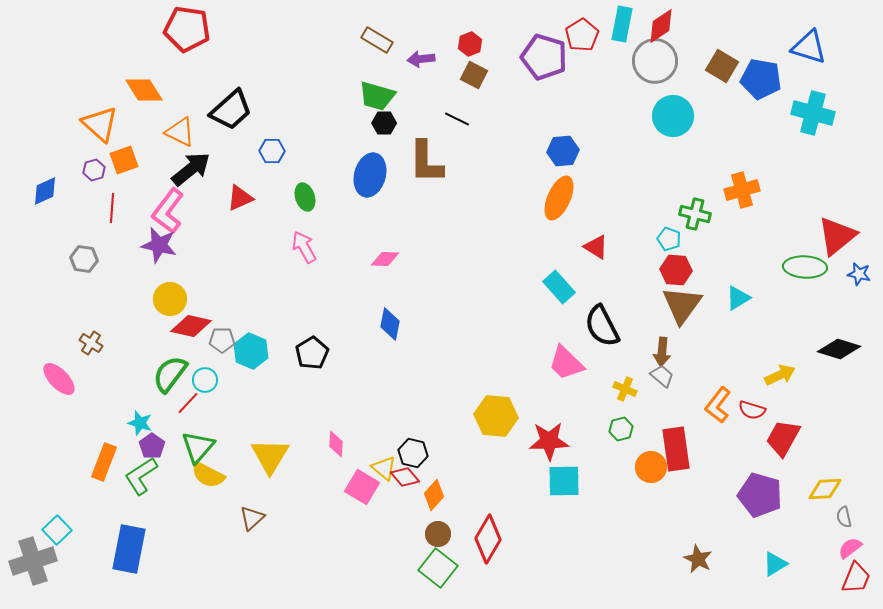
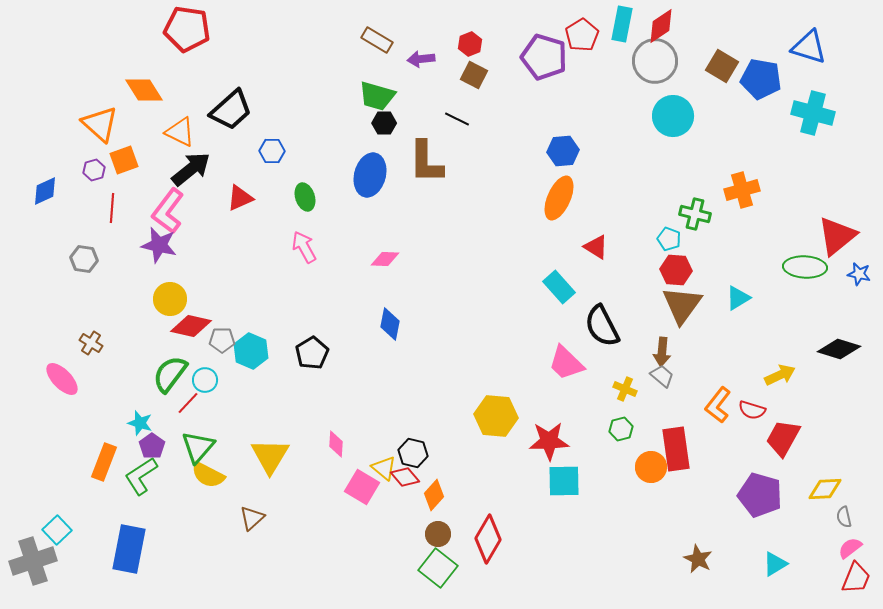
pink ellipse at (59, 379): moved 3 px right
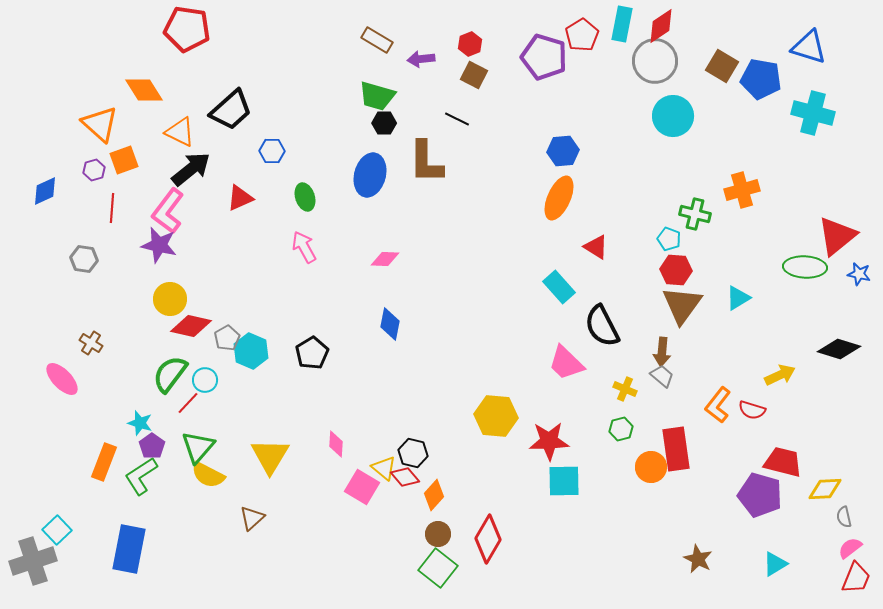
gray pentagon at (222, 340): moved 5 px right, 2 px up; rotated 30 degrees counterclockwise
red trapezoid at (783, 438): moved 24 px down; rotated 75 degrees clockwise
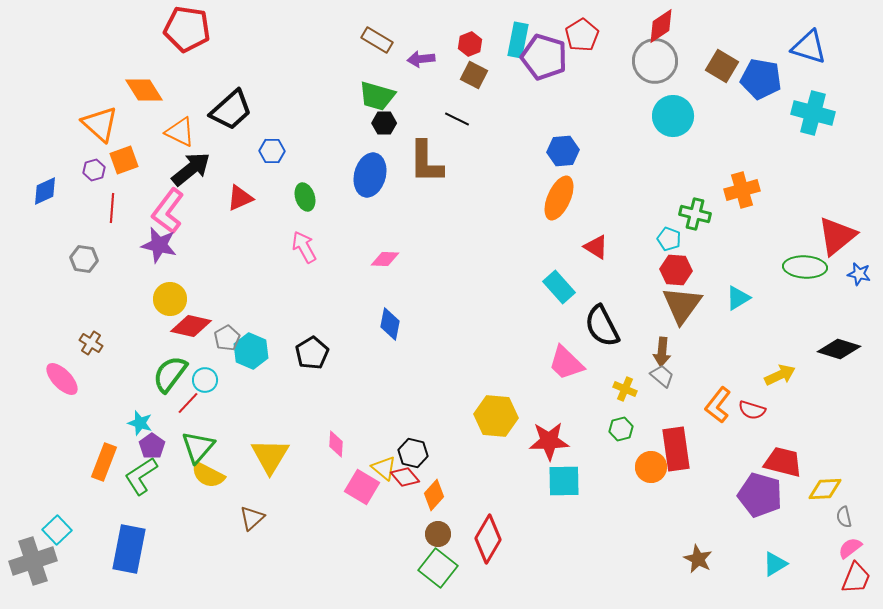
cyan rectangle at (622, 24): moved 104 px left, 16 px down
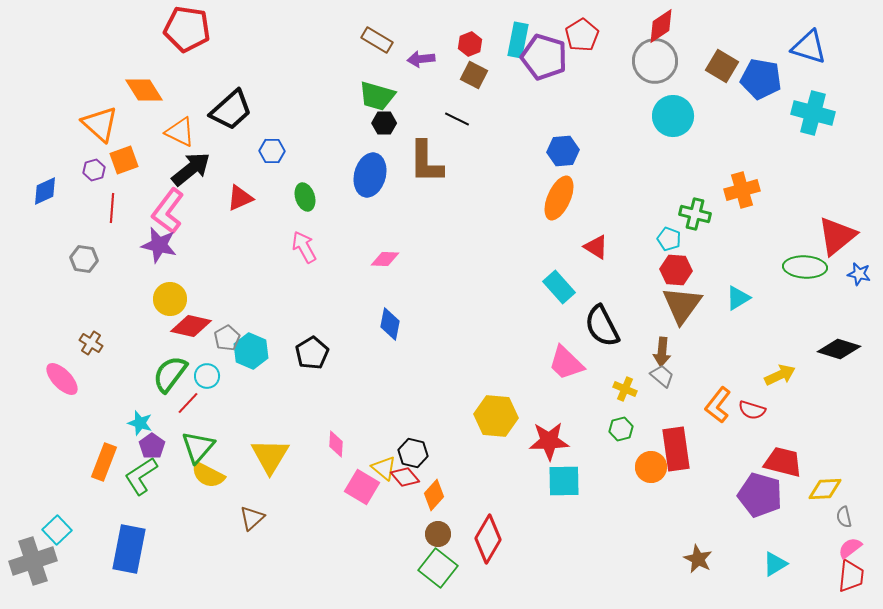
cyan circle at (205, 380): moved 2 px right, 4 px up
red trapezoid at (856, 578): moved 5 px left, 2 px up; rotated 16 degrees counterclockwise
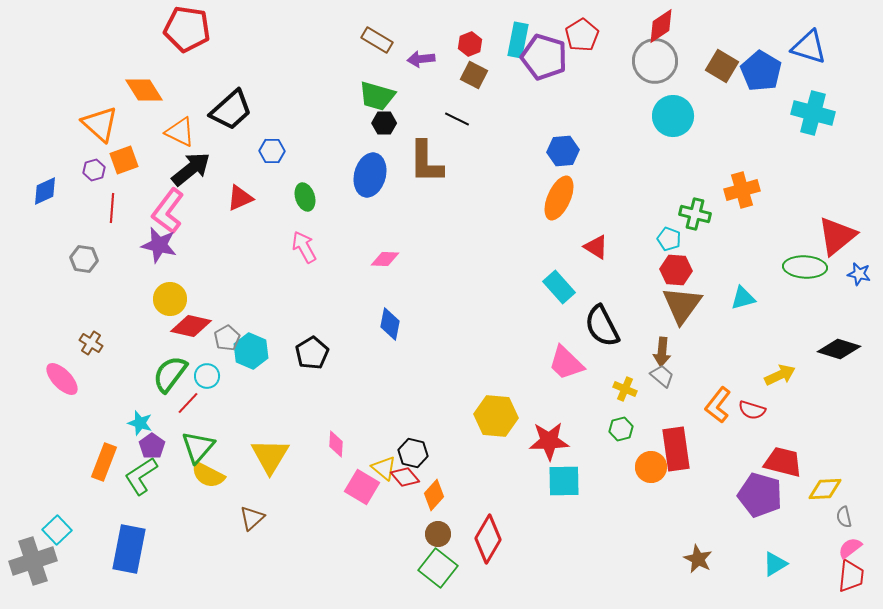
blue pentagon at (761, 79): moved 8 px up; rotated 21 degrees clockwise
cyan triangle at (738, 298): moved 5 px right; rotated 16 degrees clockwise
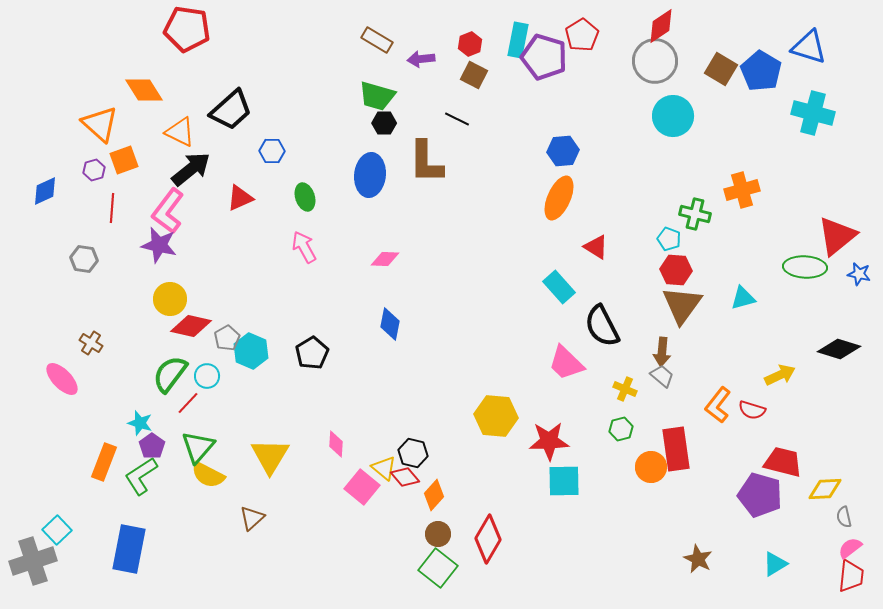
brown square at (722, 66): moved 1 px left, 3 px down
blue ellipse at (370, 175): rotated 9 degrees counterclockwise
pink square at (362, 487): rotated 8 degrees clockwise
